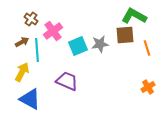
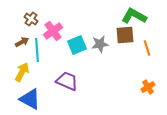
cyan square: moved 1 px left, 1 px up
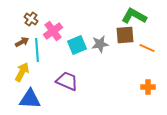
orange line: rotated 49 degrees counterclockwise
orange cross: rotated 32 degrees clockwise
blue triangle: rotated 25 degrees counterclockwise
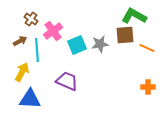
brown arrow: moved 2 px left, 1 px up
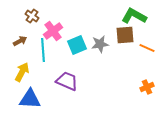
brown cross: moved 1 px right, 3 px up
cyan line: moved 6 px right
orange cross: moved 1 px left; rotated 24 degrees counterclockwise
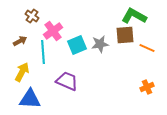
cyan line: moved 2 px down
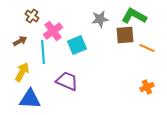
gray star: moved 25 px up
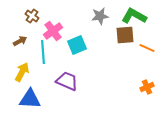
gray star: moved 3 px up
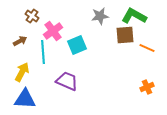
blue triangle: moved 5 px left
